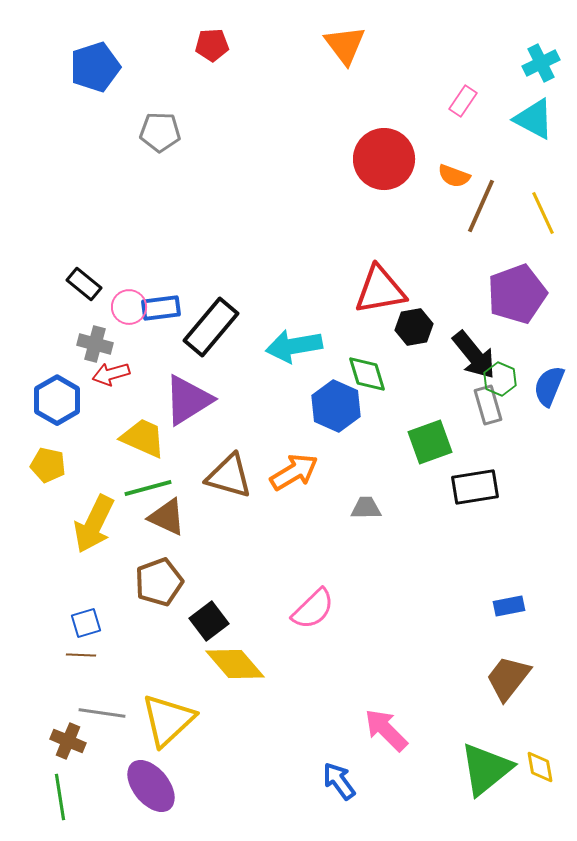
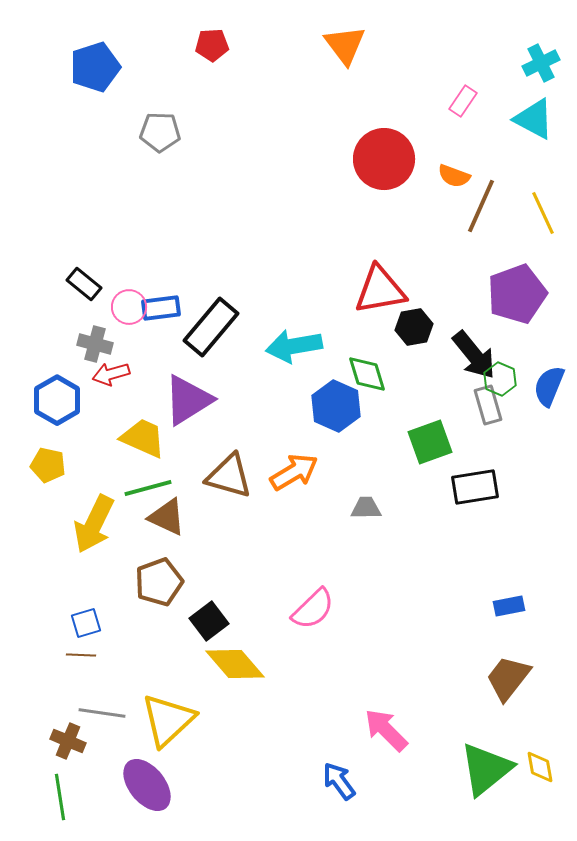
purple ellipse at (151, 786): moved 4 px left, 1 px up
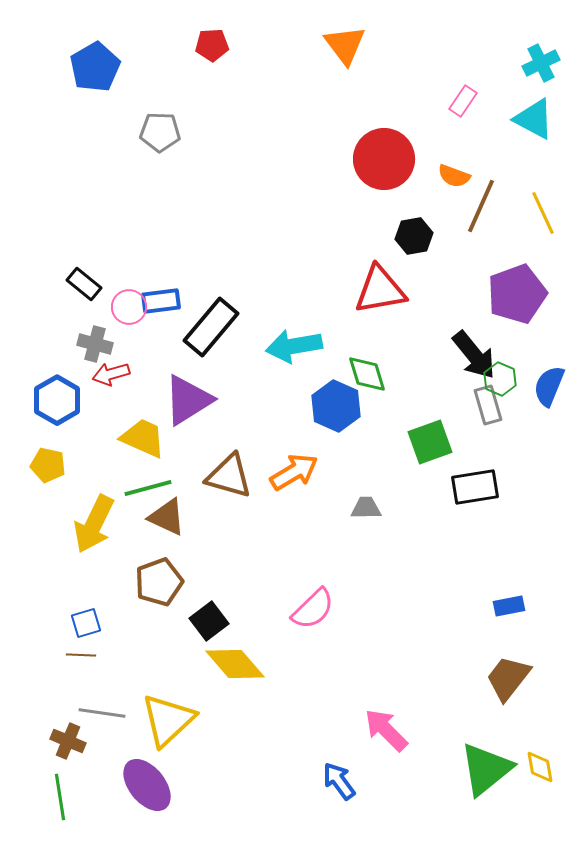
blue pentagon at (95, 67): rotated 12 degrees counterclockwise
blue rectangle at (161, 308): moved 7 px up
black hexagon at (414, 327): moved 91 px up
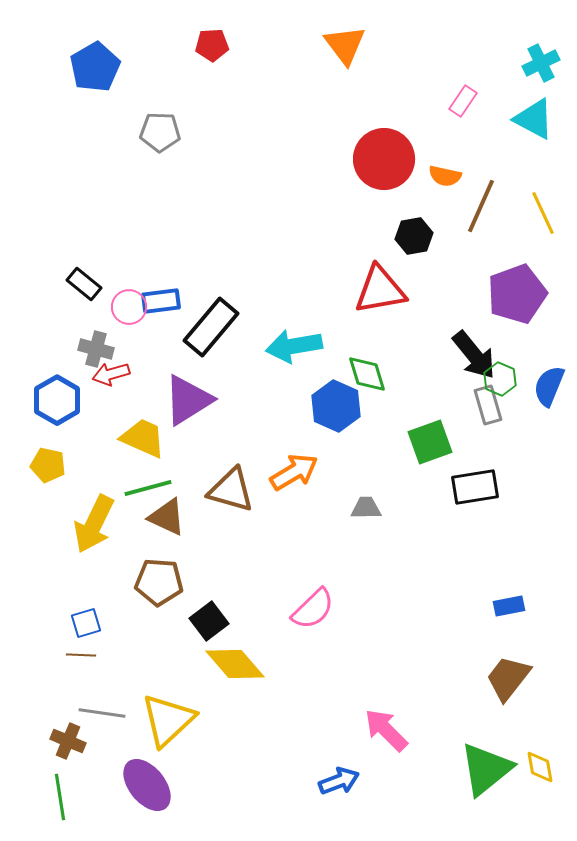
orange semicircle at (454, 176): moved 9 px left; rotated 8 degrees counterclockwise
gray cross at (95, 344): moved 1 px right, 5 px down
brown triangle at (229, 476): moved 2 px right, 14 px down
brown pentagon at (159, 582): rotated 24 degrees clockwise
blue arrow at (339, 781): rotated 105 degrees clockwise
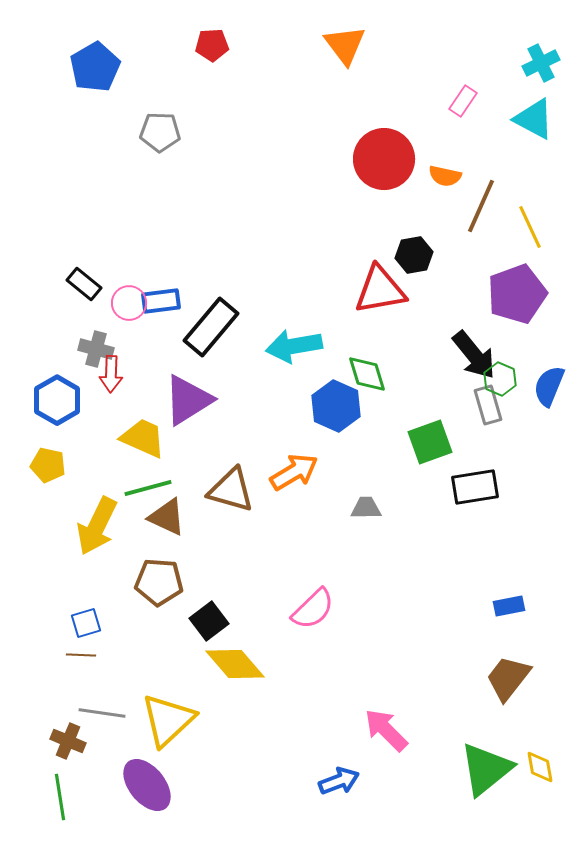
yellow line at (543, 213): moved 13 px left, 14 px down
black hexagon at (414, 236): moved 19 px down
pink circle at (129, 307): moved 4 px up
red arrow at (111, 374): rotated 72 degrees counterclockwise
yellow arrow at (94, 524): moved 3 px right, 2 px down
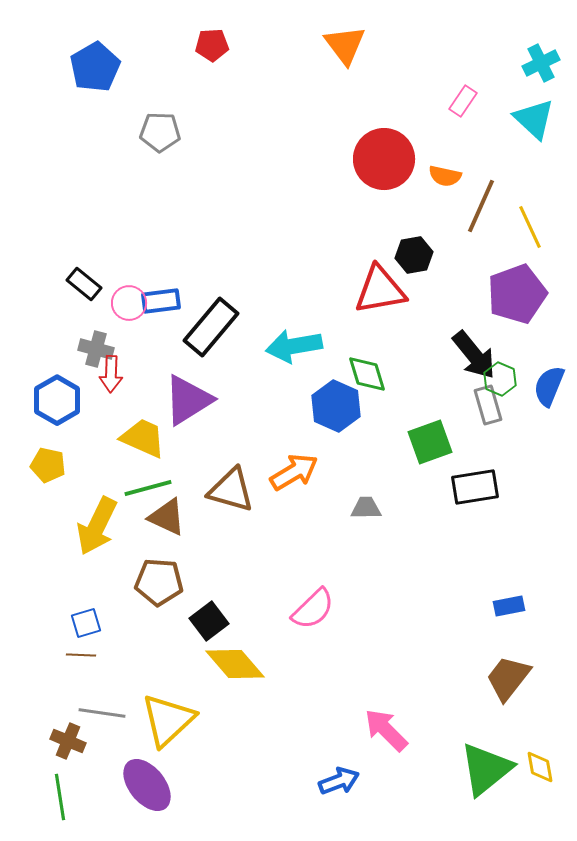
cyan triangle at (534, 119): rotated 15 degrees clockwise
